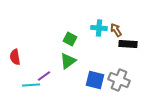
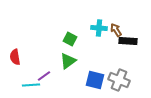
black rectangle: moved 3 px up
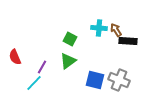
red semicircle: rotated 14 degrees counterclockwise
purple line: moved 2 px left, 9 px up; rotated 24 degrees counterclockwise
cyan line: moved 3 px right, 2 px up; rotated 42 degrees counterclockwise
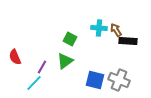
green triangle: moved 3 px left
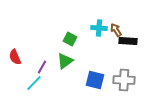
gray cross: moved 5 px right; rotated 20 degrees counterclockwise
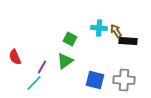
brown arrow: moved 1 px down
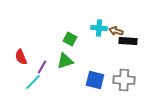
brown arrow: rotated 40 degrees counterclockwise
red semicircle: moved 6 px right
green triangle: rotated 18 degrees clockwise
cyan line: moved 1 px left, 1 px up
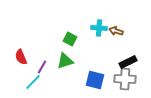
black rectangle: moved 21 px down; rotated 30 degrees counterclockwise
gray cross: moved 1 px right, 1 px up
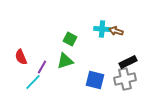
cyan cross: moved 3 px right, 1 px down
gray cross: rotated 15 degrees counterclockwise
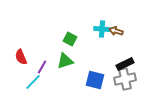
black rectangle: moved 3 px left, 2 px down
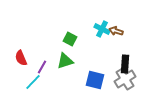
cyan cross: rotated 21 degrees clockwise
red semicircle: moved 1 px down
black rectangle: rotated 60 degrees counterclockwise
gray cross: rotated 20 degrees counterclockwise
